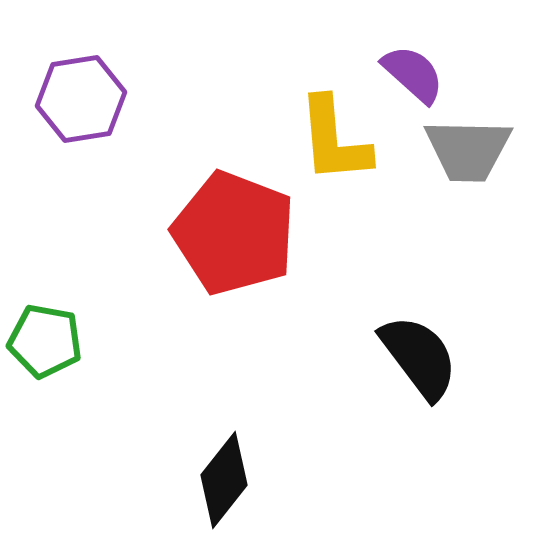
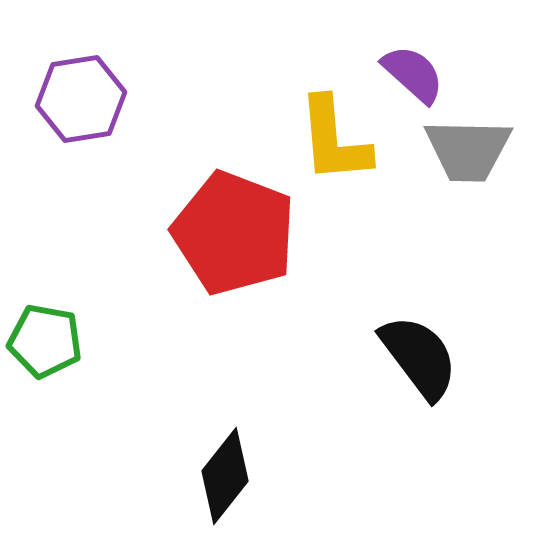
black diamond: moved 1 px right, 4 px up
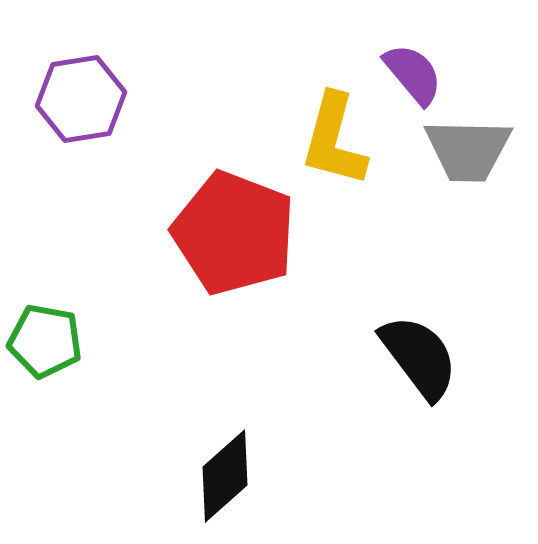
purple semicircle: rotated 8 degrees clockwise
yellow L-shape: rotated 20 degrees clockwise
black diamond: rotated 10 degrees clockwise
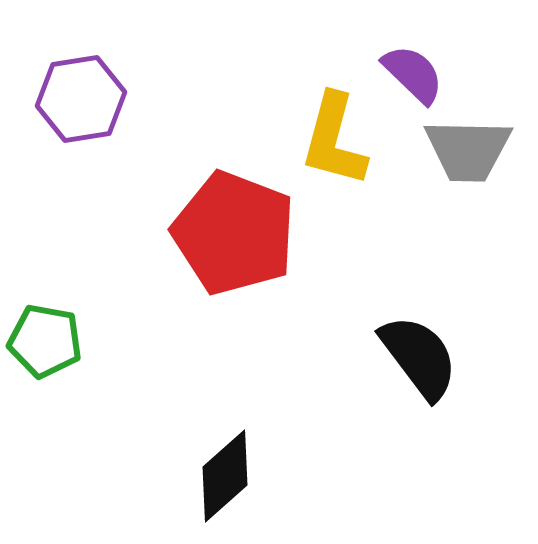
purple semicircle: rotated 6 degrees counterclockwise
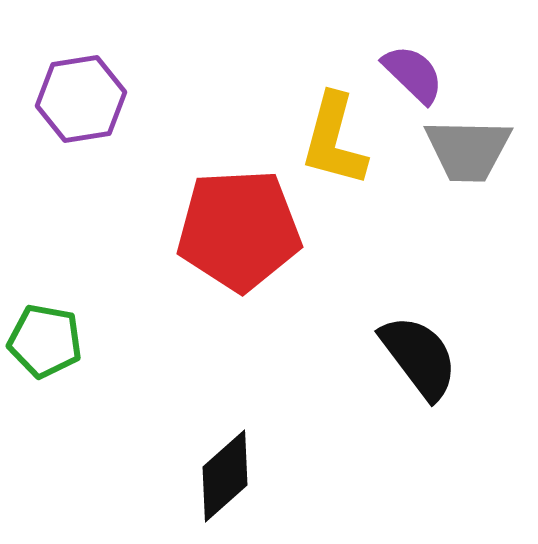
red pentagon: moved 5 px right, 3 px up; rotated 24 degrees counterclockwise
